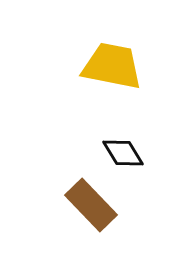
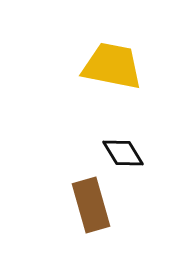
brown rectangle: rotated 28 degrees clockwise
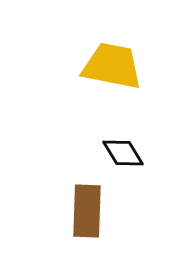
brown rectangle: moved 4 px left, 6 px down; rotated 18 degrees clockwise
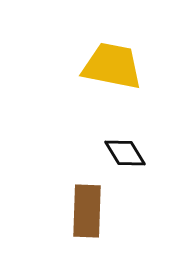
black diamond: moved 2 px right
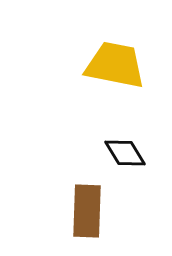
yellow trapezoid: moved 3 px right, 1 px up
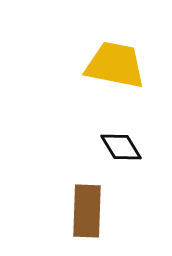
black diamond: moved 4 px left, 6 px up
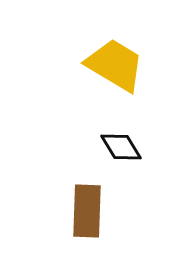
yellow trapezoid: rotated 20 degrees clockwise
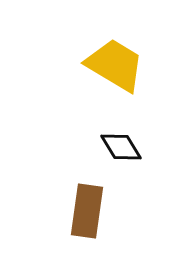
brown rectangle: rotated 6 degrees clockwise
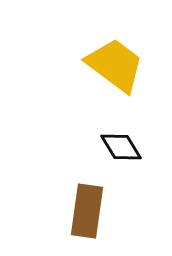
yellow trapezoid: rotated 6 degrees clockwise
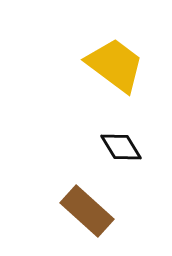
brown rectangle: rotated 56 degrees counterclockwise
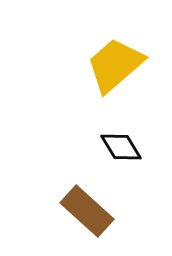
yellow trapezoid: rotated 78 degrees counterclockwise
